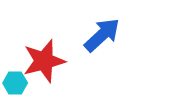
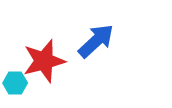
blue arrow: moved 6 px left, 6 px down
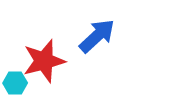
blue arrow: moved 1 px right, 5 px up
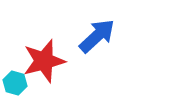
cyan hexagon: rotated 15 degrees clockwise
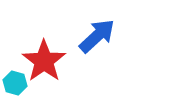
red star: rotated 21 degrees counterclockwise
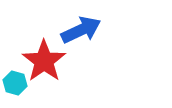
blue arrow: moved 16 px left, 6 px up; rotated 18 degrees clockwise
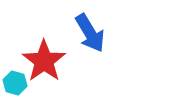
blue arrow: moved 9 px right, 3 px down; rotated 84 degrees clockwise
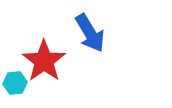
cyan hexagon: rotated 20 degrees counterclockwise
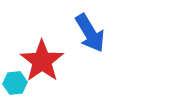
red star: moved 2 px left
